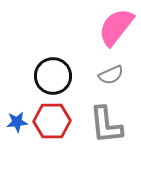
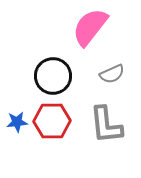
pink semicircle: moved 26 px left
gray semicircle: moved 1 px right, 1 px up
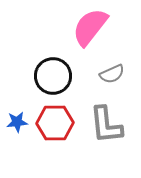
red hexagon: moved 3 px right, 2 px down
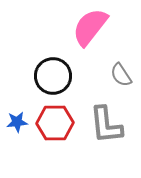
gray semicircle: moved 9 px right, 1 px down; rotated 80 degrees clockwise
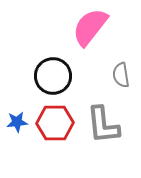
gray semicircle: rotated 25 degrees clockwise
gray L-shape: moved 3 px left
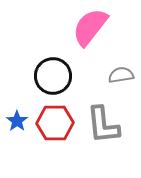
gray semicircle: rotated 90 degrees clockwise
blue star: moved 1 px up; rotated 30 degrees counterclockwise
